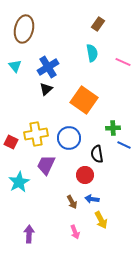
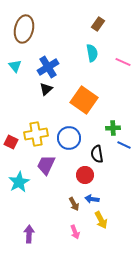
brown arrow: moved 2 px right, 2 px down
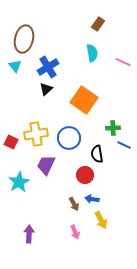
brown ellipse: moved 10 px down
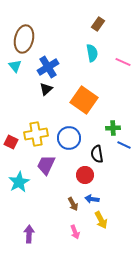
brown arrow: moved 1 px left
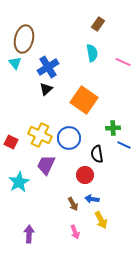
cyan triangle: moved 3 px up
yellow cross: moved 4 px right, 1 px down; rotated 35 degrees clockwise
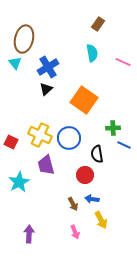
purple trapezoid: rotated 40 degrees counterclockwise
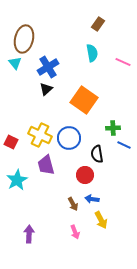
cyan star: moved 2 px left, 2 px up
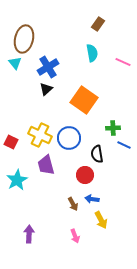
pink arrow: moved 4 px down
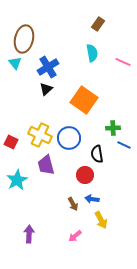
pink arrow: rotated 72 degrees clockwise
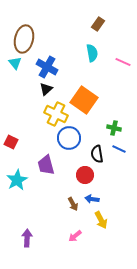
blue cross: moved 1 px left; rotated 30 degrees counterclockwise
green cross: moved 1 px right; rotated 16 degrees clockwise
yellow cross: moved 16 px right, 21 px up
blue line: moved 5 px left, 4 px down
purple arrow: moved 2 px left, 4 px down
